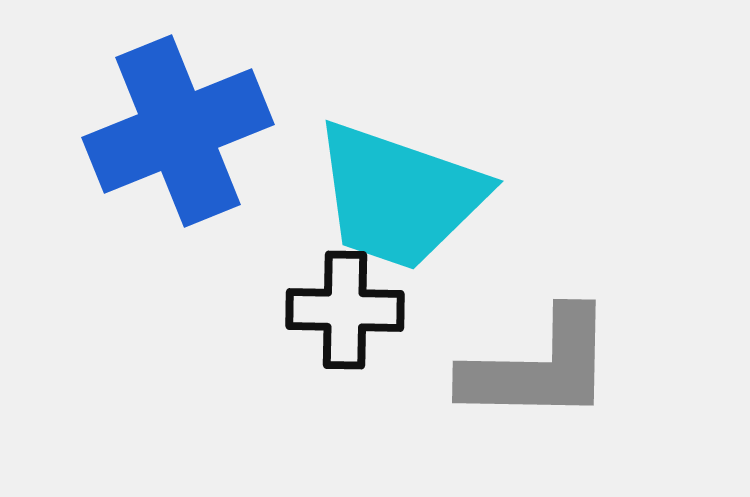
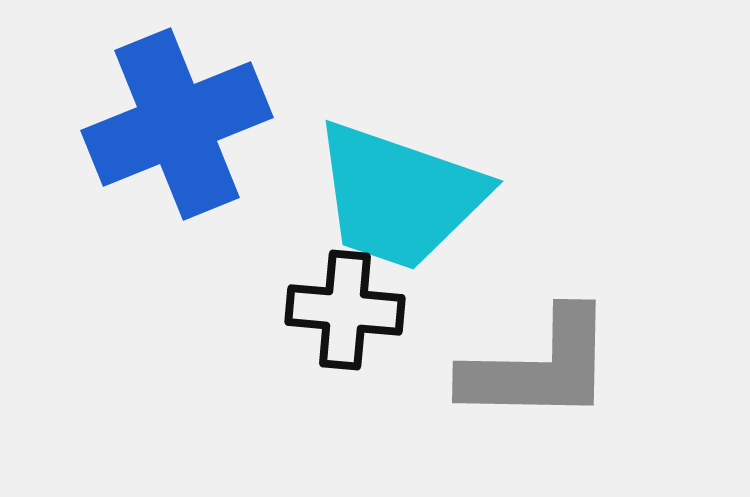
blue cross: moved 1 px left, 7 px up
black cross: rotated 4 degrees clockwise
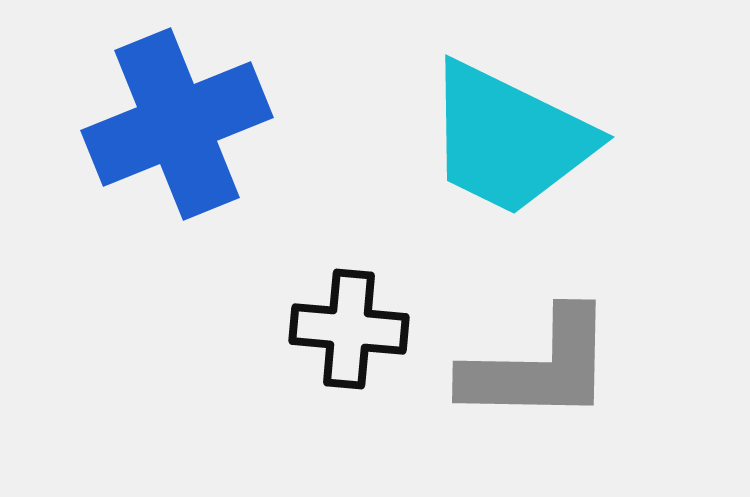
cyan trapezoid: moved 110 px right, 57 px up; rotated 7 degrees clockwise
black cross: moved 4 px right, 19 px down
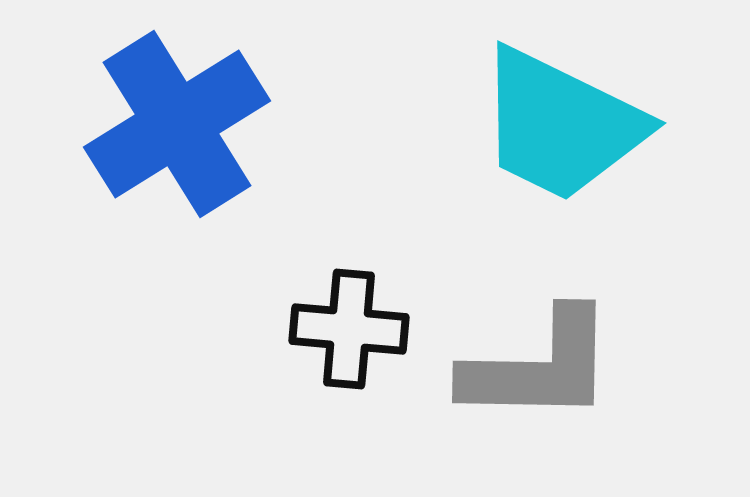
blue cross: rotated 10 degrees counterclockwise
cyan trapezoid: moved 52 px right, 14 px up
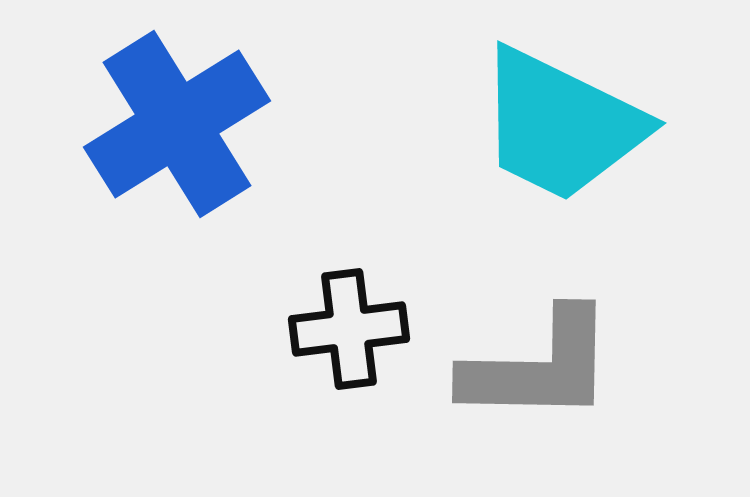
black cross: rotated 12 degrees counterclockwise
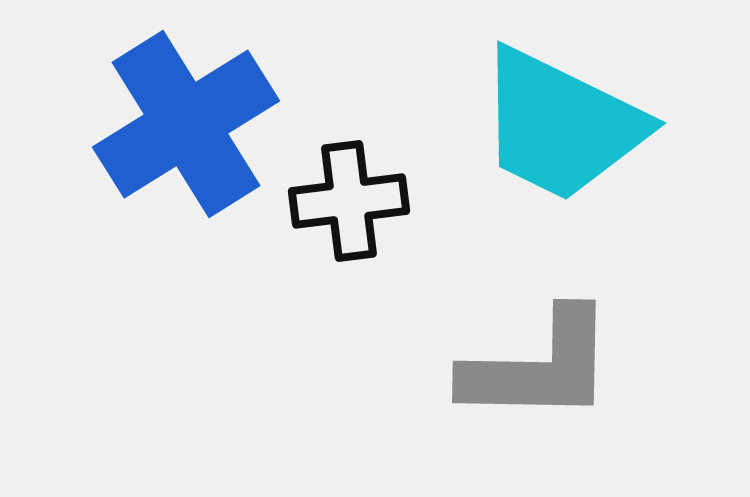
blue cross: moved 9 px right
black cross: moved 128 px up
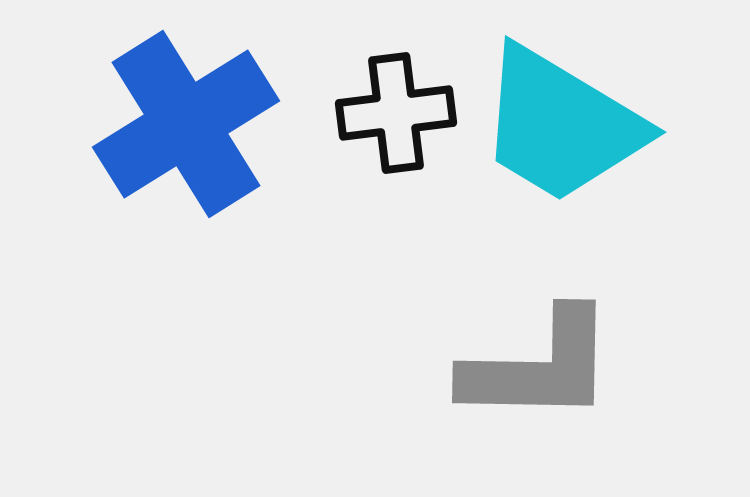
cyan trapezoid: rotated 5 degrees clockwise
black cross: moved 47 px right, 88 px up
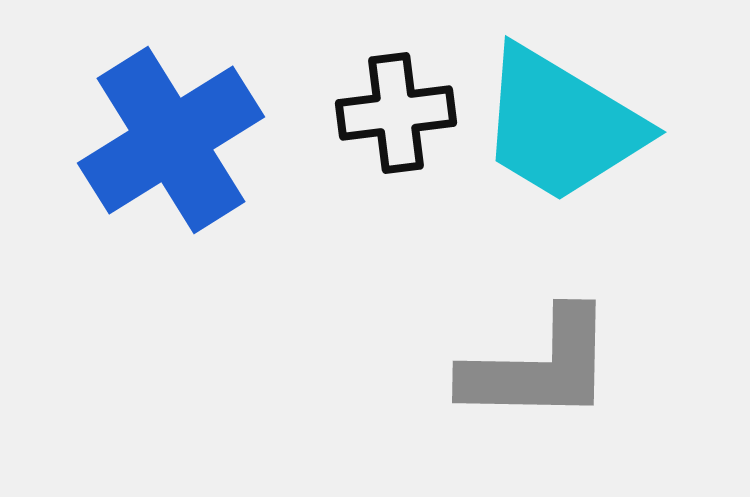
blue cross: moved 15 px left, 16 px down
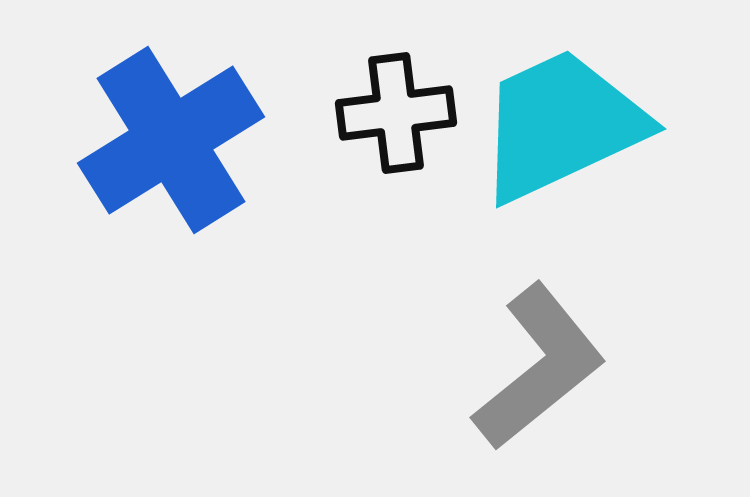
cyan trapezoid: rotated 124 degrees clockwise
gray L-shape: rotated 40 degrees counterclockwise
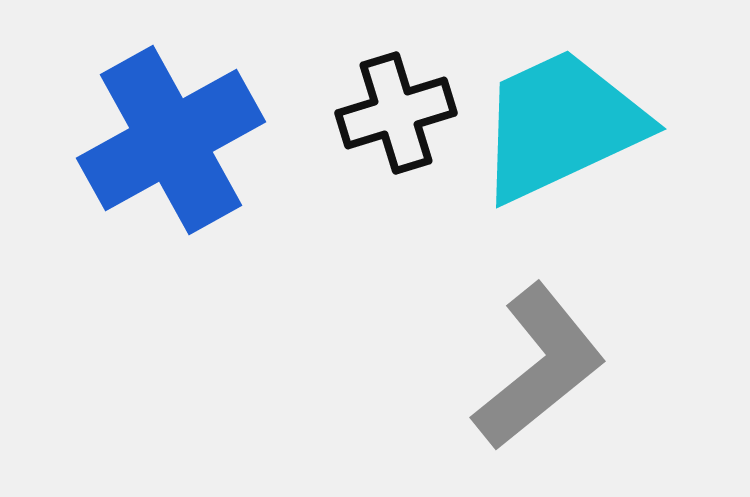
black cross: rotated 10 degrees counterclockwise
blue cross: rotated 3 degrees clockwise
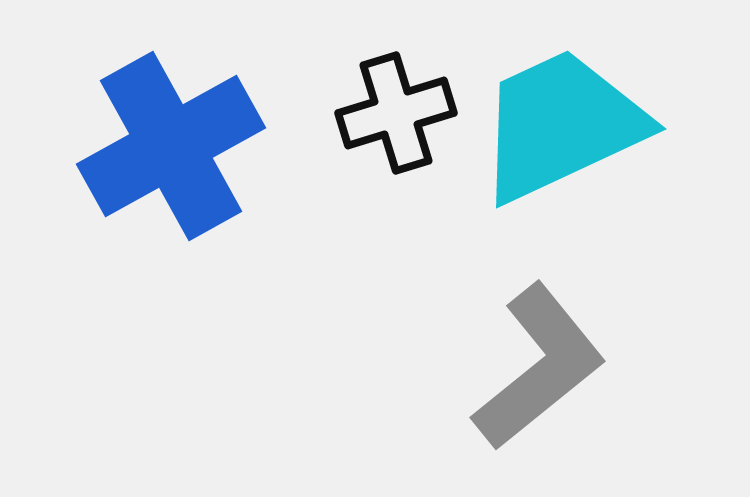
blue cross: moved 6 px down
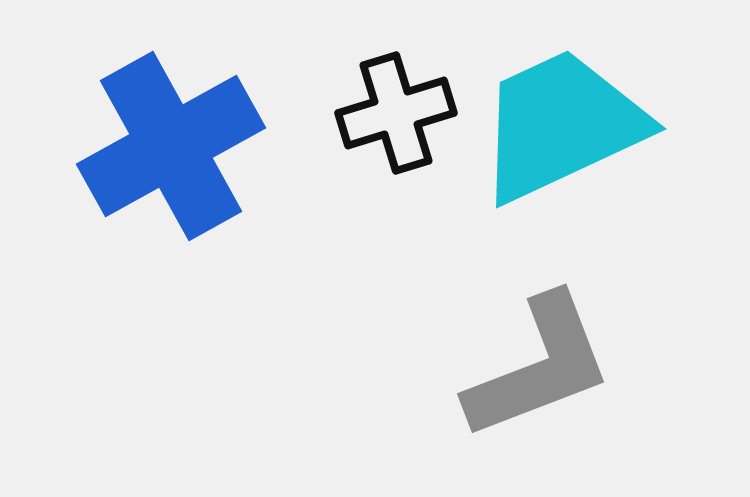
gray L-shape: rotated 18 degrees clockwise
